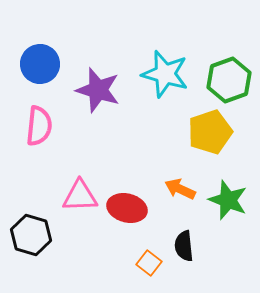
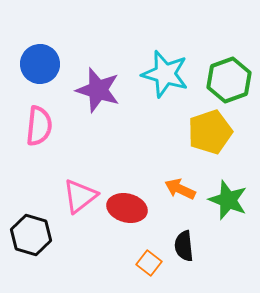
pink triangle: rotated 36 degrees counterclockwise
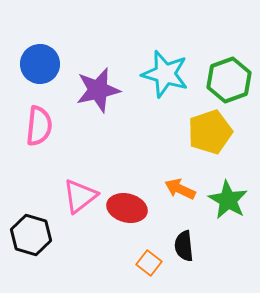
purple star: rotated 30 degrees counterclockwise
green star: rotated 9 degrees clockwise
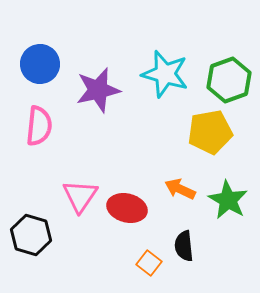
yellow pentagon: rotated 9 degrees clockwise
pink triangle: rotated 18 degrees counterclockwise
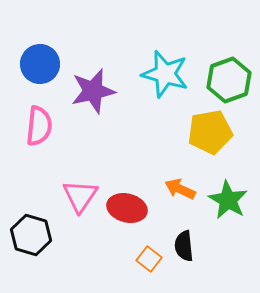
purple star: moved 5 px left, 1 px down
orange square: moved 4 px up
